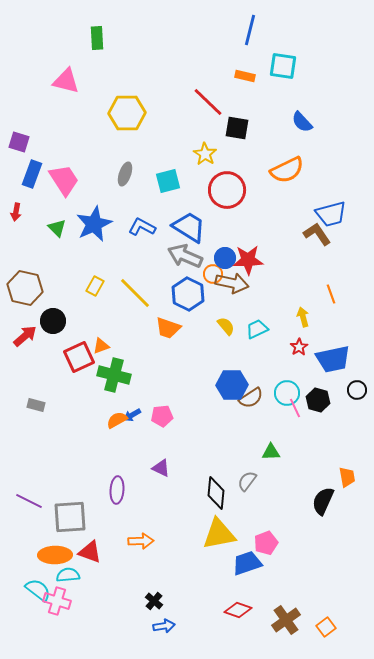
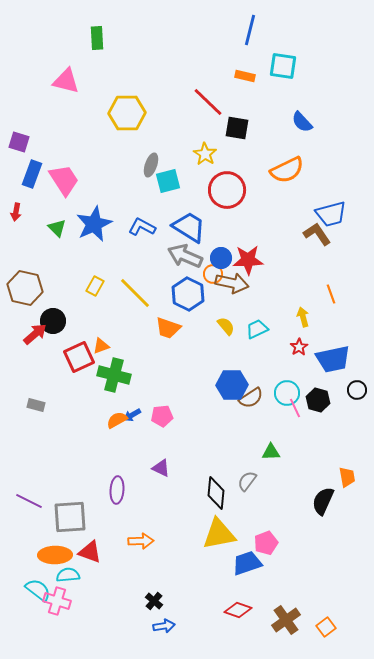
gray ellipse at (125, 174): moved 26 px right, 9 px up
blue circle at (225, 258): moved 4 px left
red arrow at (25, 336): moved 10 px right, 2 px up
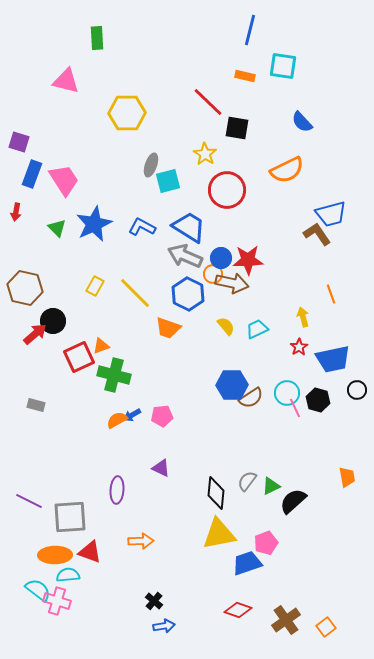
green triangle at (271, 452): moved 34 px down; rotated 24 degrees counterclockwise
black semicircle at (323, 501): moved 30 px left; rotated 24 degrees clockwise
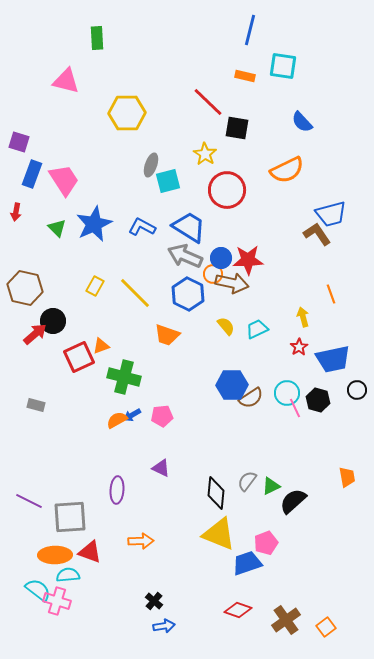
orange trapezoid at (168, 328): moved 1 px left, 7 px down
green cross at (114, 375): moved 10 px right, 2 px down
yellow triangle at (219, 534): rotated 33 degrees clockwise
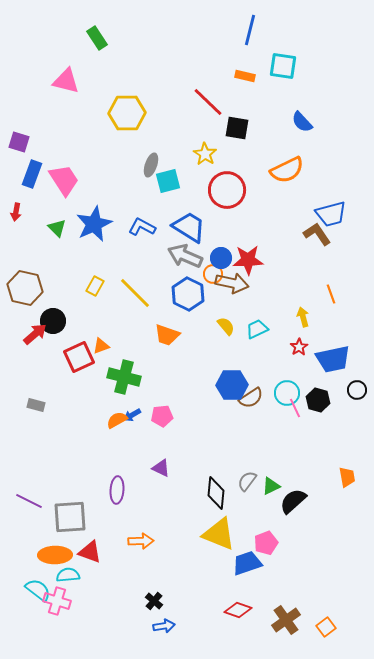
green rectangle at (97, 38): rotated 30 degrees counterclockwise
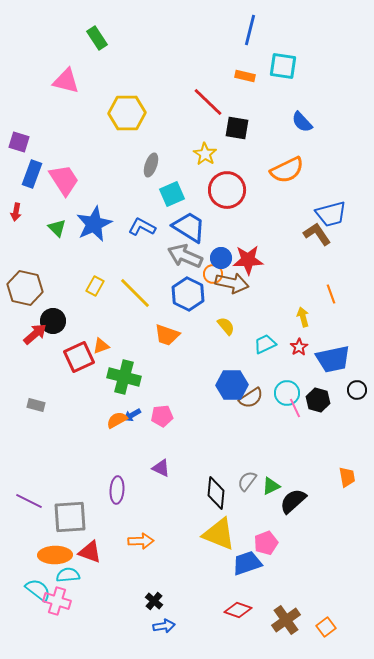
cyan square at (168, 181): moved 4 px right, 13 px down; rotated 10 degrees counterclockwise
cyan trapezoid at (257, 329): moved 8 px right, 15 px down
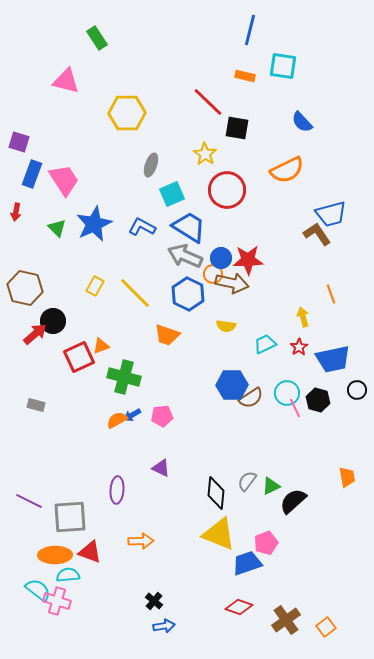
yellow semicircle at (226, 326): rotated 138 degrees clockwise
red diamond at (238, 610): moved 1 px right, 3 px up
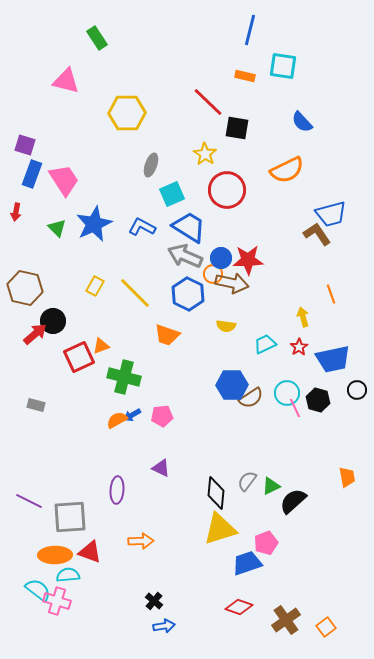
purple square at (19, 142): moved 6 px right, 3 px down
yellow triangle at (219, 534): moved 1 px right, 5 px up; rotated 39 degrees counterclockwise
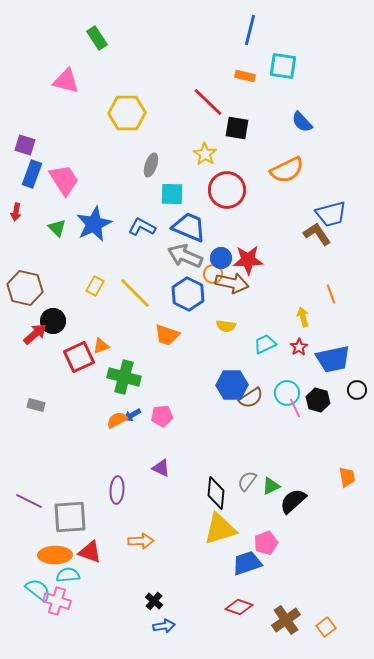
cyan square at (172, 194): rotated 25 degrees clockwise
blue trapezoid at (189, 227): rotated 9 degrees counterclockwise
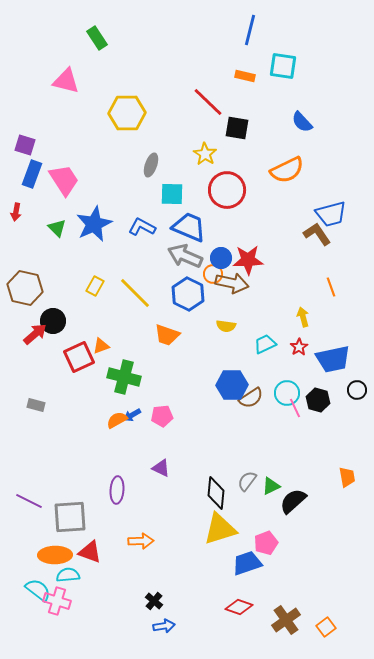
orange line at (331, 294): moved 7 px up
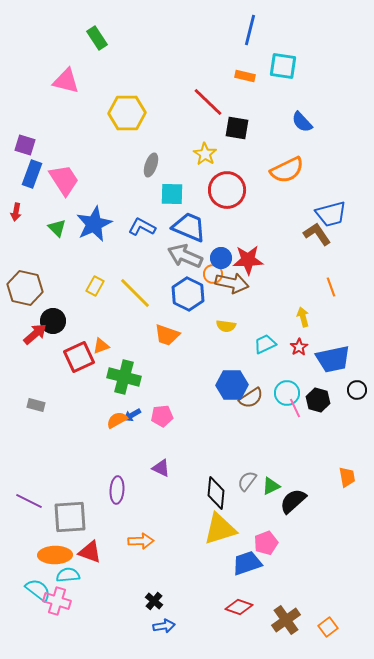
orange square at (326, 627): moved 2 px right
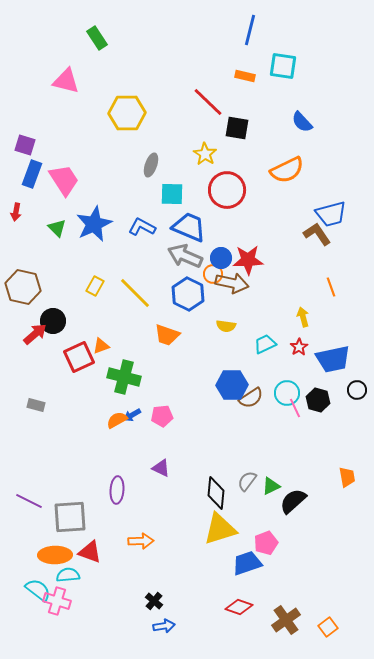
brown hexagon at (25, 288): moved 2 px left, 1 px up
